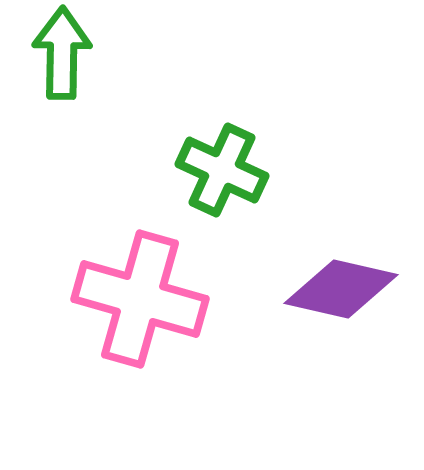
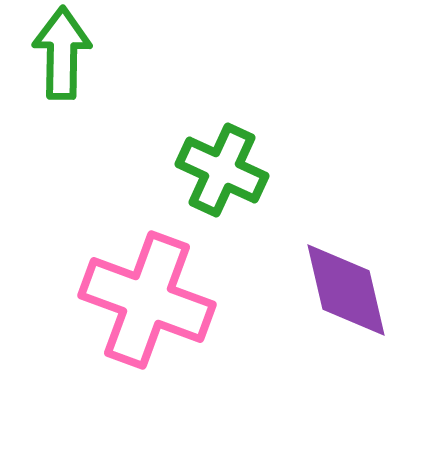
purple diamond: moved 5 px right, 1 px down; rotated 64 degrees clockwise
pink cross: moved 7 px right, 1 px down; rotated 4 degrees clockwise
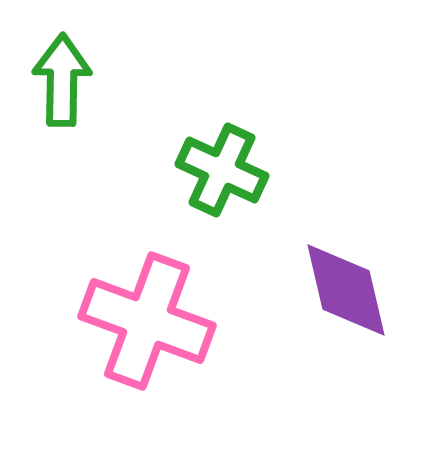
green arrow: moved 27 px down
pink cross: moved 21 px down
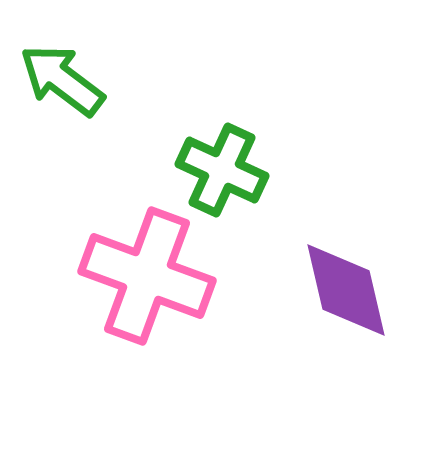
green arrow: rotated 54 degrees counterclockwise
pink cross: moved 45 px up
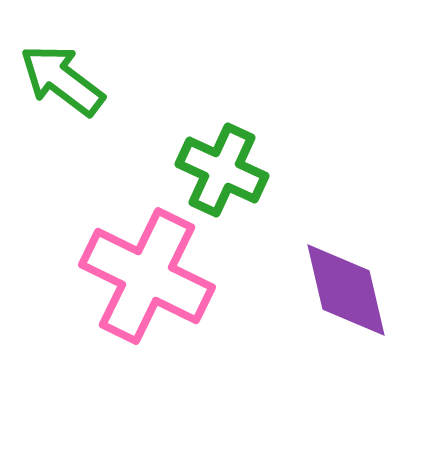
pink cross: rotated 6 degrees clockwise
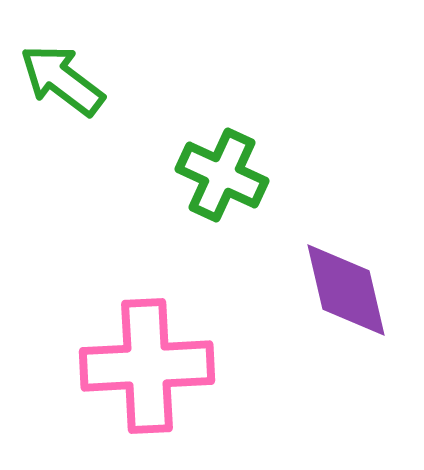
green cross: moved 5 px down
pink cross: moved 90 px down; rotated 29 degrees counterclockwise
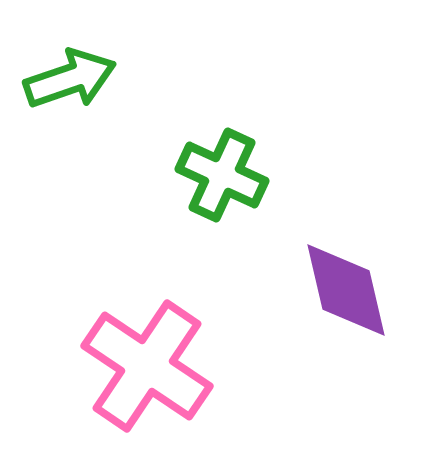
green arrow: moved 8 px right, 1 px up; rotated 124 degrees clockwise
pink cross: rotated 37 degrees clockwise
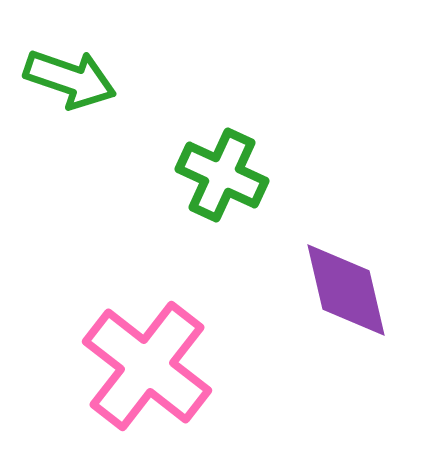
green arrow: rotated 38 degrees clockwise
pink cross: rotated 4 degrees clockwise
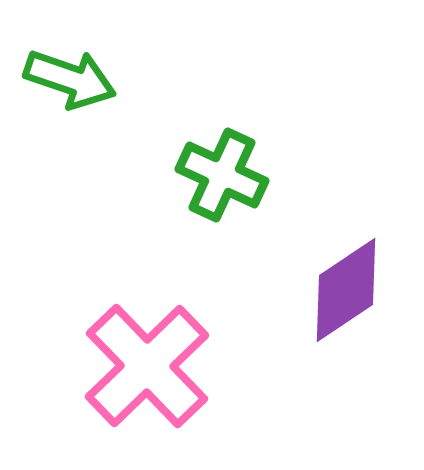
purple diamond: rotated 69 degrees clockwise
pink cross: rotated 8 degrees clockwise
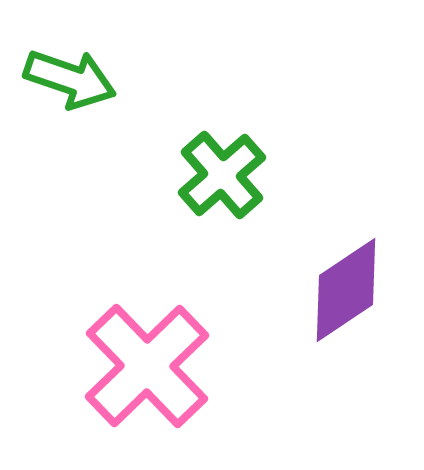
green cross: rotated 24 degrees clockwise
